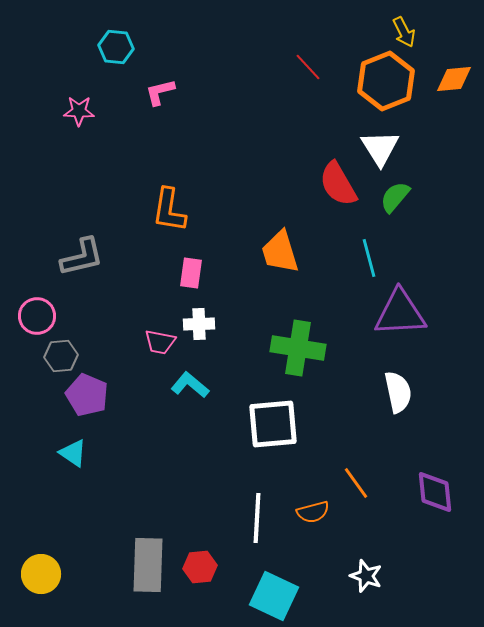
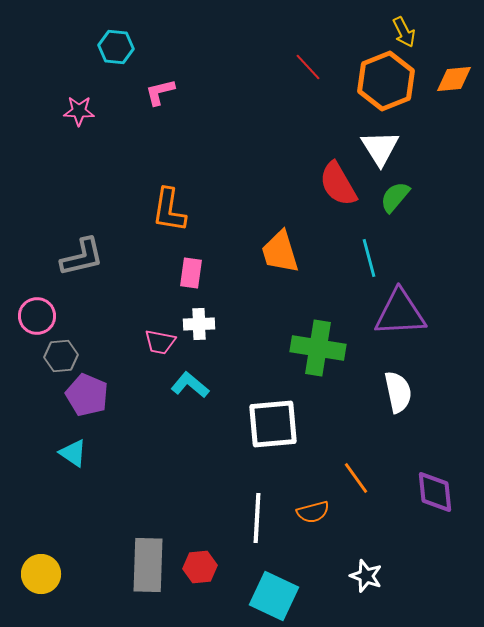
green cross: moved 20 px right
orange line: moved 5 px up
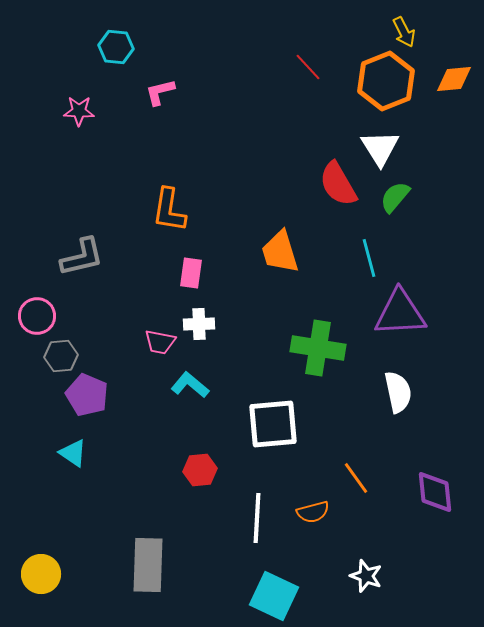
red hexagon: moved 97 px up
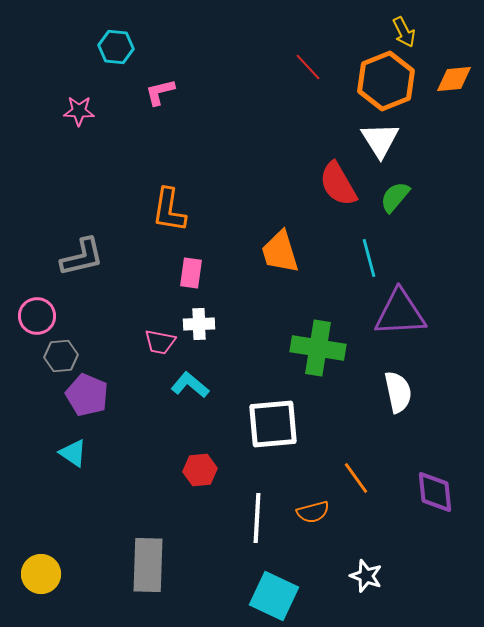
white triangle: moved 8 px up
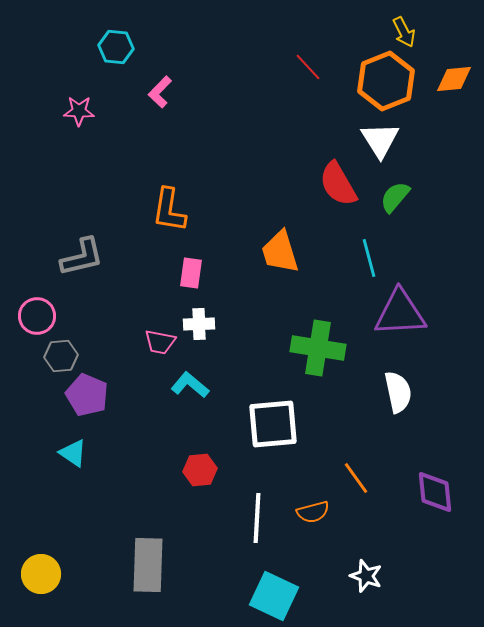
pink L-shape: rotated 32 degrees counterclockwise
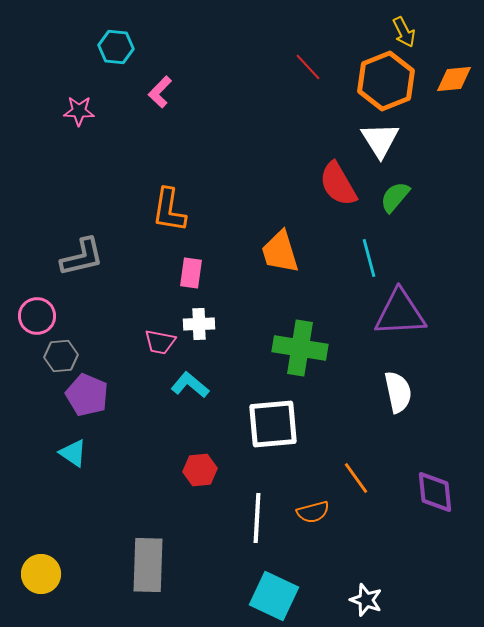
green cross: moved 18 px left
white star: moved 24 px down
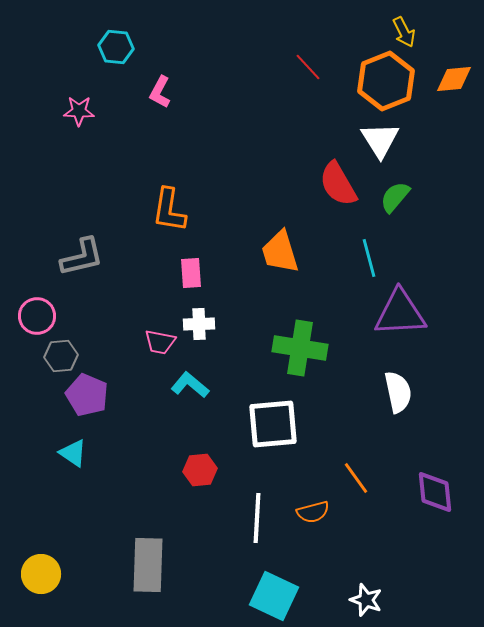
pink L-shape: rotated 16 degrees counterclockwise
pink rectangle: rotated 12 degrees counterclockwise
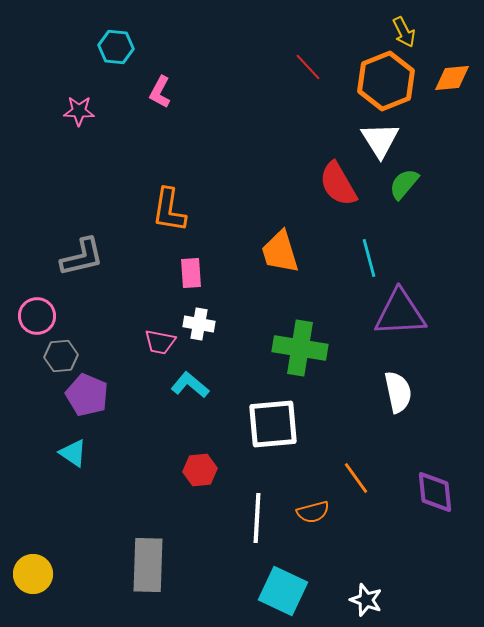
orange diamond: moved 2 px left, 1 px up
green semicircle: moved 9 px right, 13 px up
white cross: rotated 12 degrees clockwise
yellow circle: moved 8 px left
cyan square: moved 9 px right, 5 px up
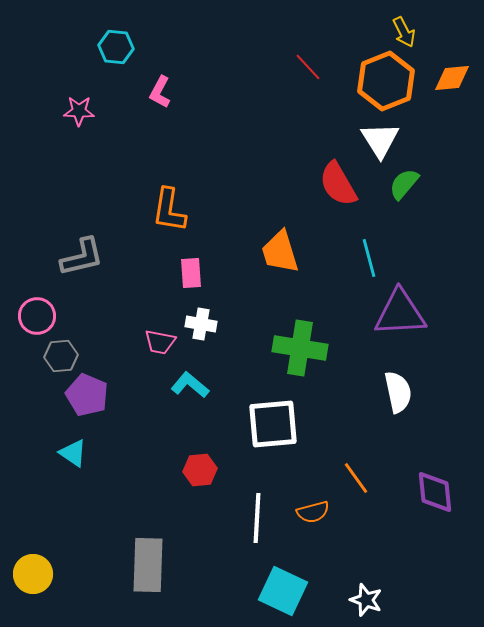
white cross: moved 2 px right
